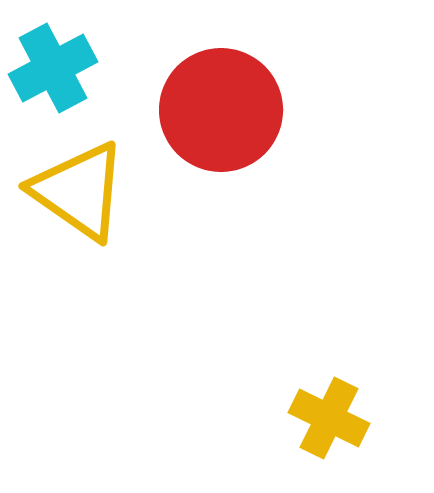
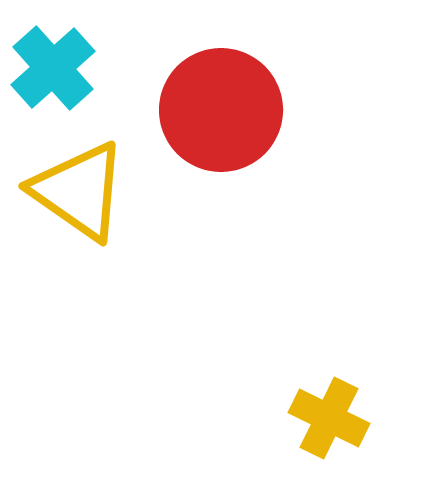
cyan cross: rotated 14 degrees counterclockwise
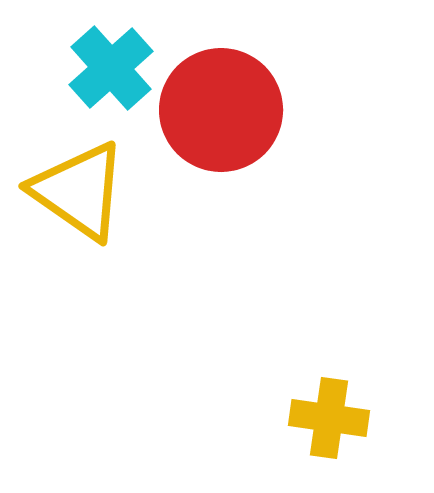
cyan cross: moved 58 px right
yellow cross: rotated 18 degrees counterclockwise
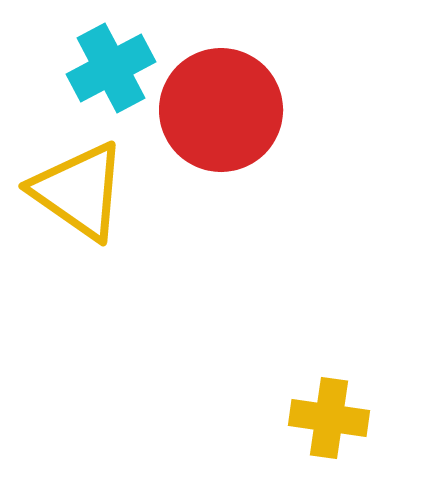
cyan cross: rotated 14 degrees clockwise
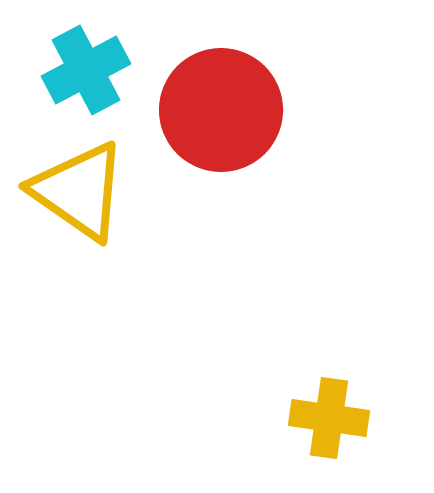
cyan cross: moved 25 px left, 2 px down
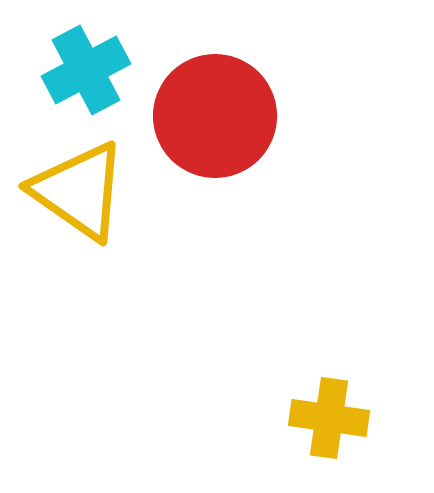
red circle: moved 6 px left, 6 px down
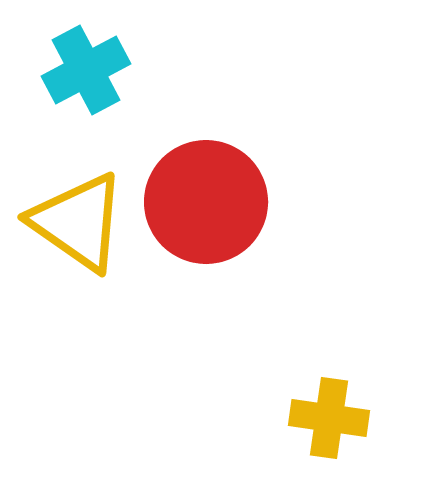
red circle: moved 9 px left, 86 px down
yellow triangle: moved 1 px left, 31 px down
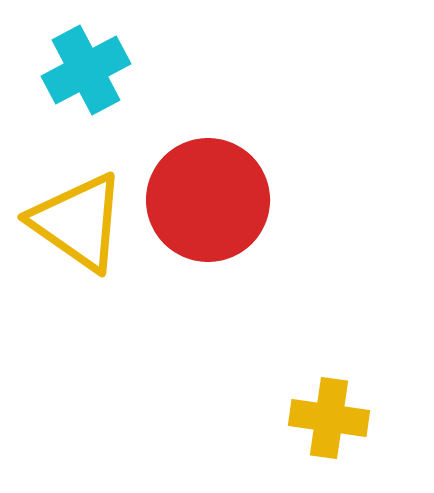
red circle: moved 2 px right, 2 px up
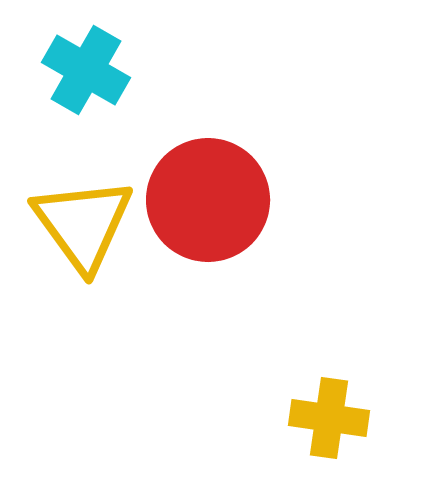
cyan cross: rotated 32 degrees counterclockwise
yellow triangle: moved 5 px right, 2 px down; rotated 19 degrees clockwise
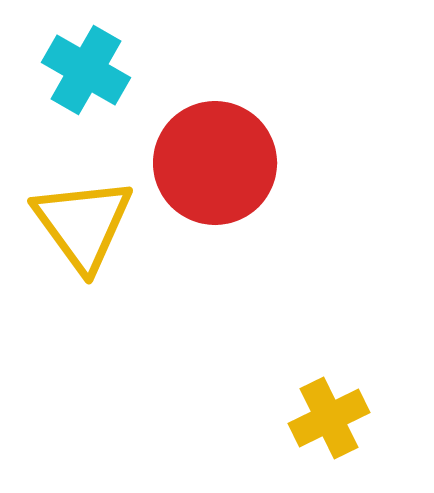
red circle: moved 7 px right, 37 px up
yellow cross: rotated 34 degrees counterclockwise
